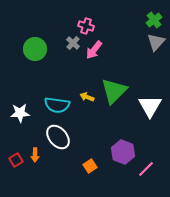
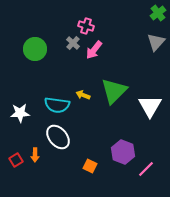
green cross: moved 4 px right, 7 px up
yellow arrow: moved 4 px left, 2 px up
orange square: rotated 32 degrees counterclockwise
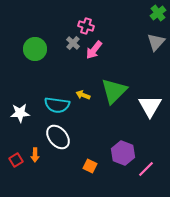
purple hexagon: moved 1 px down
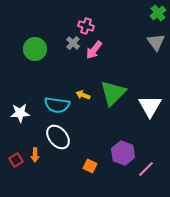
gray triangle: rotated 18 degrees counterclockwise
green triangle: moved 1 px left, 2 px down
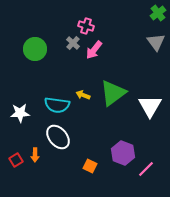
green triangle: rotated 8 degrees clockwise
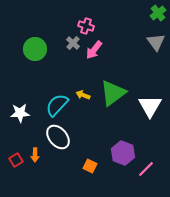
cyan semicircle: rotated 125 degrees clockwise
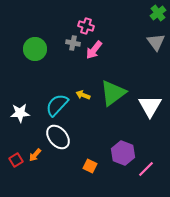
gray cross: rotated 32 degrees counterclockwise
orange arrow: rotated 40 degrees clockwise
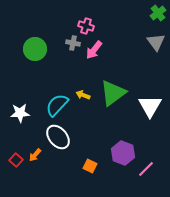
red square: rotated 16 degrees counterclockwise
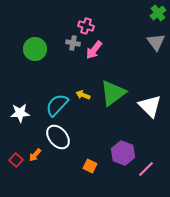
white triangle: rotated 15 degrees counterclockwise
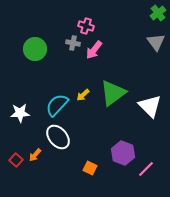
yellow arrow: rotated 64 degrees counterclockwise
orange square: moved 2 px down
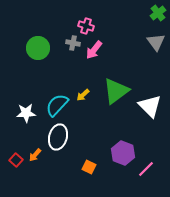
green circle: moved 3 px right, 1 px up
green triangle: moved 3 px right, 2 px up
white star: moved 6 px right
white ellipse: rotated 55 degrees clockwise
orange square: moved 1 px left, 1 px up
